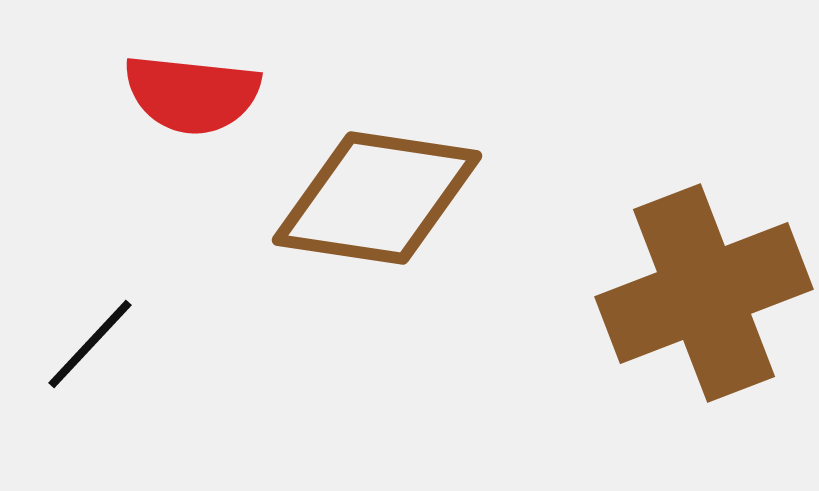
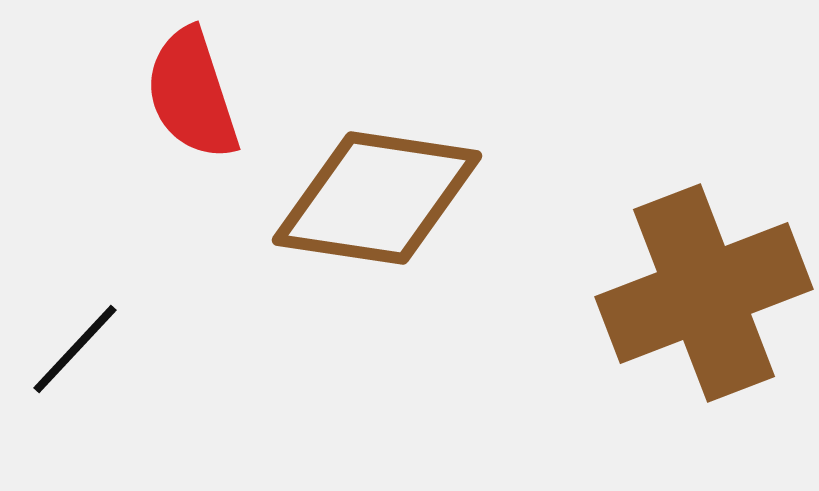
red semicircle: rotated 66 degrees clockwise
black line: moved 15 px left, 5 px down
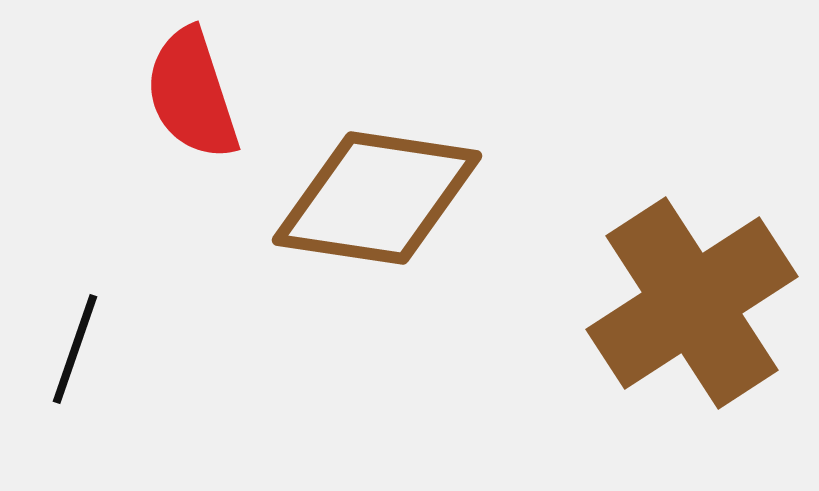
brown cross: moved 12 px left, 10 px down; rotated 12 degrees counterclockwise
black line: rotated 24 degrees counterclockwise
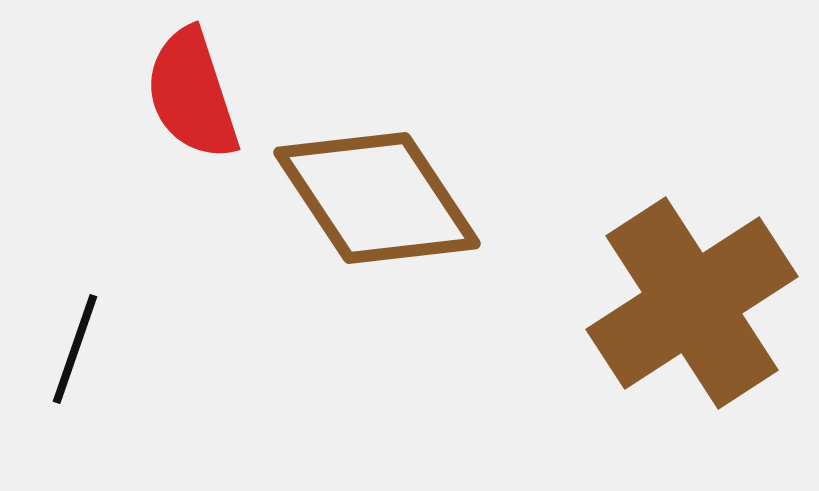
brown diamond: rotated 48 degrees clockwise
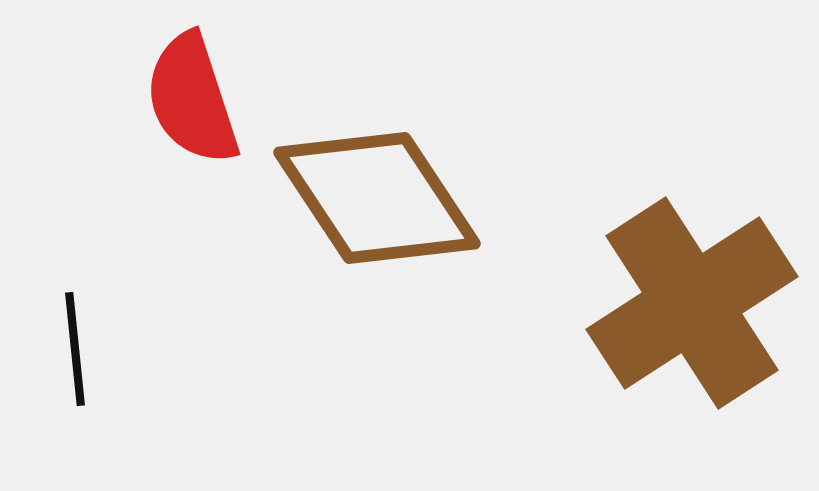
red semicircle: moved 5 px down
black line: rotated 25 degrees counterclockwise
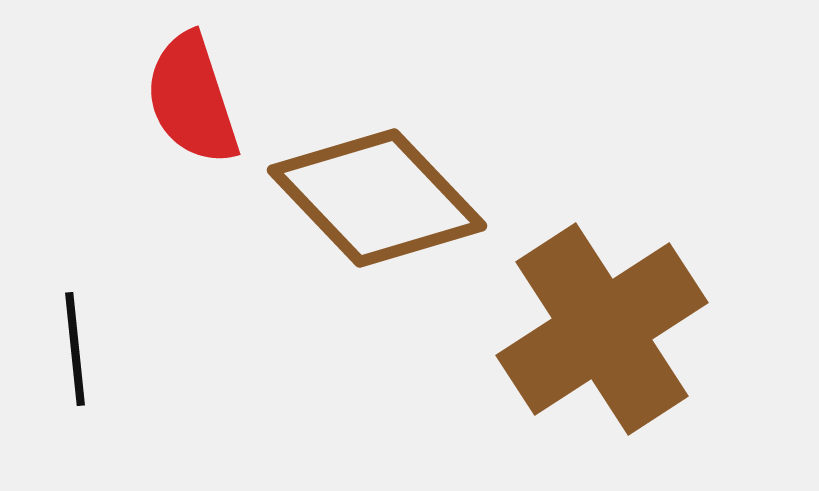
brown diamond: rotated 10 degrees counterclockwise
brown cross: moved 90 px left, 26 px down
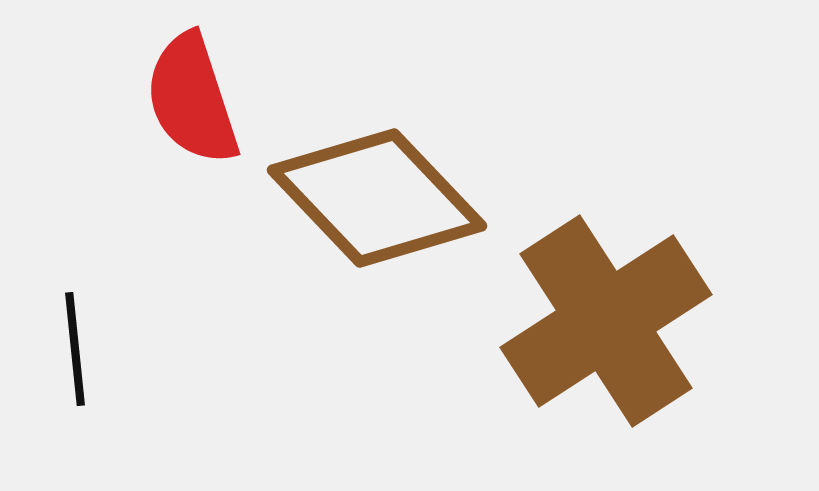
brown cross: moved 4 px right, 8 px up
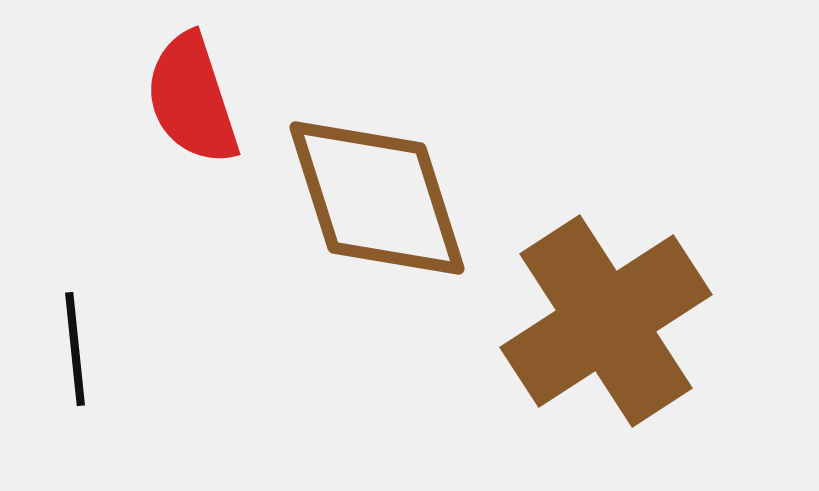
brown diamond: rotated 26 degrees clockwise
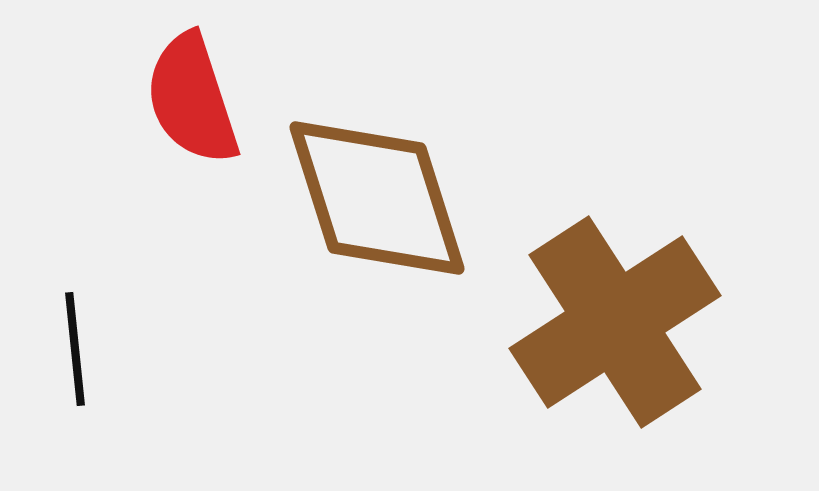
brown cross: moved 9 px right, 1 px down
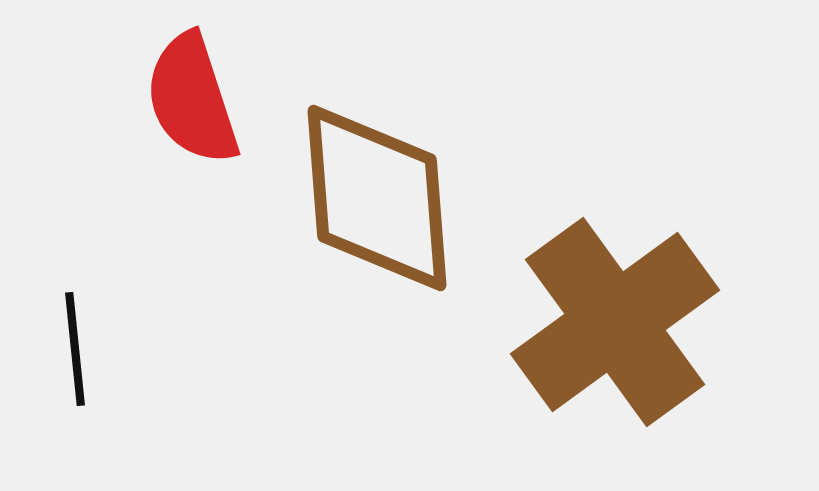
brown diamond: rotated 13 degrees clockwise
brown cross: rotated 3 degrees counterclockwise
